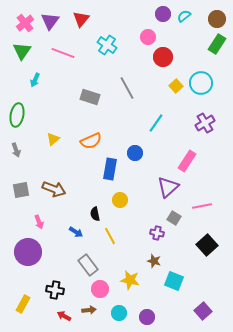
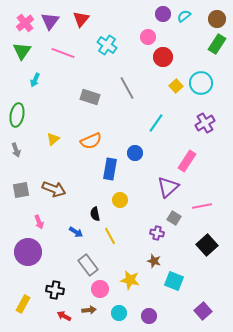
purple circle at (147, 317): moved 2 px right, 1 px up
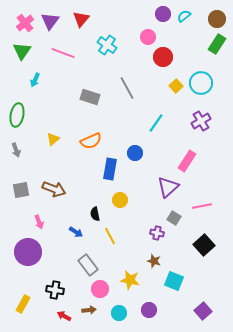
purple cross at (205, 123): moved 4 px left, 2 px up
black square at (207, 245): moved 3 px left
purple circle at (149, 316): moved 6 px up
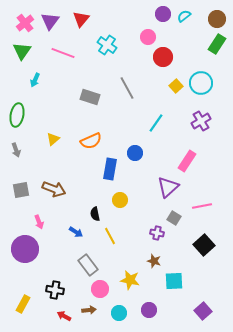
purple circle at (28, 252): moved 3 px left, 3 px up
cyan square at (174, 281): rotated 24 degrees counterclockwise
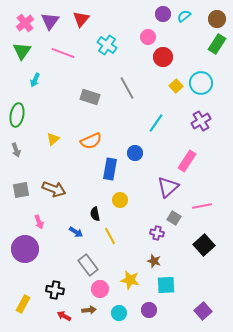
cyan square at (174, 281): moved 8 px left, 4 px down
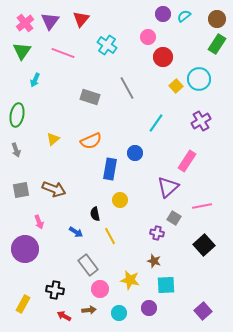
cyan circle at (201, 83): moved 2 px left, 4 px up
purple circle at (149, 310): moved 2 px up
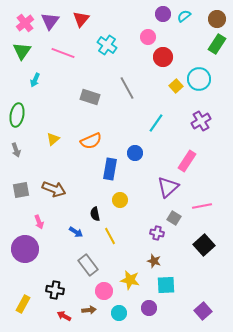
pink circle at (100, 289): moved 4 px right, 2 px down
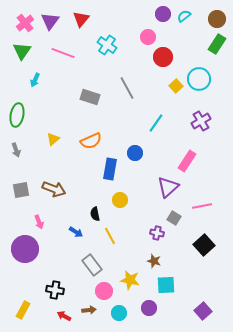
gray rectangle at (88, 265): moved 4 px right
yellow rectangle at (23, 304): moved 6 px down
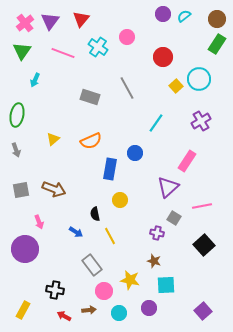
pink circle at (148, 37): moved 21 px left
cyan cross at (107, 45): moved 9 px left, 2 px down
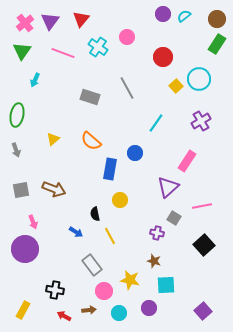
orange semicircle at (91, 141): rotated 65 degrees clockwise
pink arrow at (39, 222): moved 6 px left
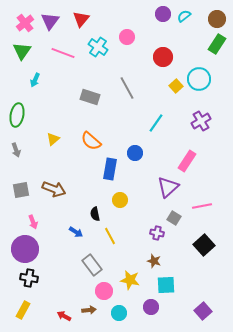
black cross at (55, 290): moved 26 px left, 12 px up
purple circle at (149, 308): moved 2 px right, 1 px up
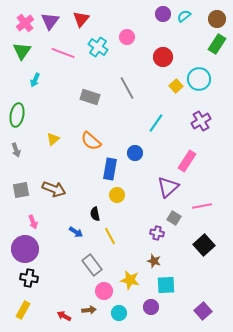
yellow circle at (120, 200): moved 3 px left, 5 px up
